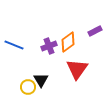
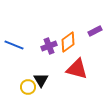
red triangle: rotated 50 degrees counterclockwise
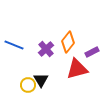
purple rectangle: moved 3 px left, 21 px down
orange diamond: rotated 15 degrees counterclockwise
purple cross: moved 3 px left, 3 px down; rotated 21 degrees counterclockwise
red triangle: rotated 30 degrees counterclockwise
yellow circle: moved 2 px up
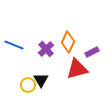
orange diamond: rotated 15 degrees counterclockwise
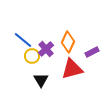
blue line: moved 9 px right, 5 px up; rotated 18 degrees clockwise
red triangle: moved 5 px left
yellow circle: moved 4 px right, 29 px up
